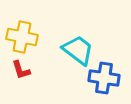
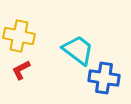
yellow cross: moved 3 px left, 1 px up
red L-shape: rotated 80 degrees clockwise
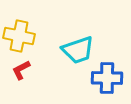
cyan trapezoid: rotated 124 degrees clockwise
blue cross: moved 3 px right; rotated 8 degrees counterclockwise
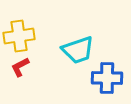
yellow cross: rotated 20 degrees counterclockwise
red L-shape: moved 1 px left, 3 px up
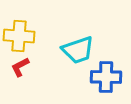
yellow cross: rotated 12 degrees clockwise
blue cross: moved 1 px left, 1 px up
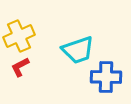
yellow cross: rotated 28 degrees counterclockwise
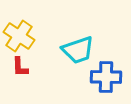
yellow cross: rotated 32 degrees counterclockwise
red L-shape: rotated 65 degrees counterclockwise
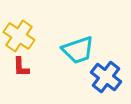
red L-shape: moved 1 px right
blue cross: rotated 36 degrees clockwise
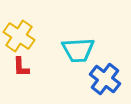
cyan trapezoid: rotated 16 degrees clockwise
blue cross: moved 1 px left, 2 px down
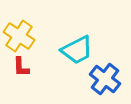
cyan trapezoid: moved 1 px left; rotated 24 degrees counterclockwise
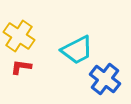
red L-shape: rotated 100 degrees clockwise
